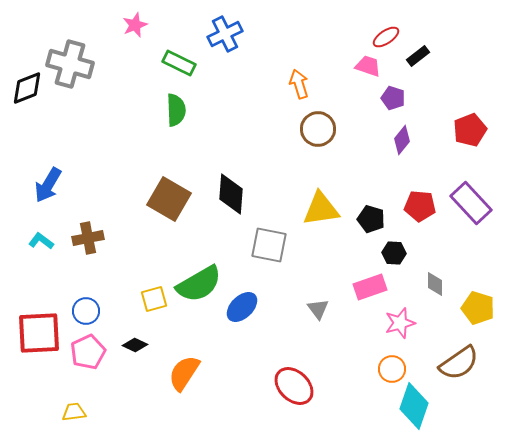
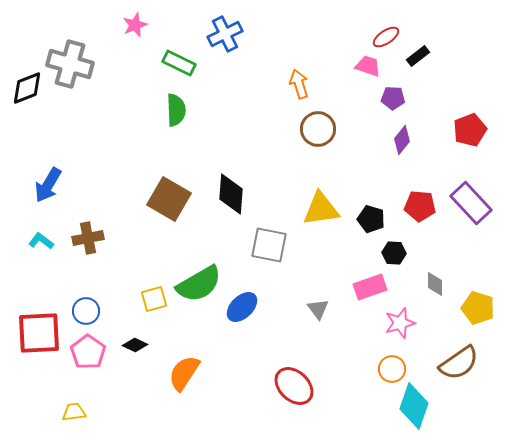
purple pentagon at (393, 98): rotated 15 degrees counterclockwise
pink pentagon at (88, 352): rotated 12 degrees counterclockwise
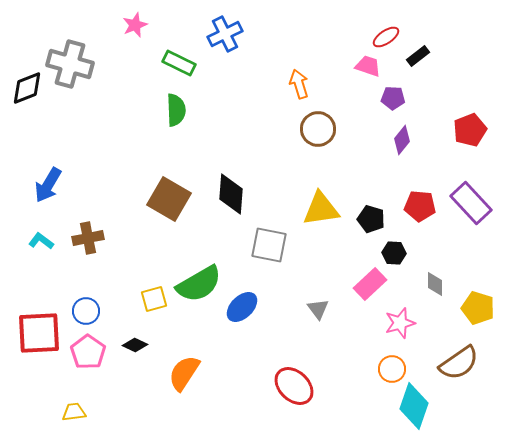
pink rectangle at (370, 287): moved 3 px up; rotated 24 degrees counterclockwise
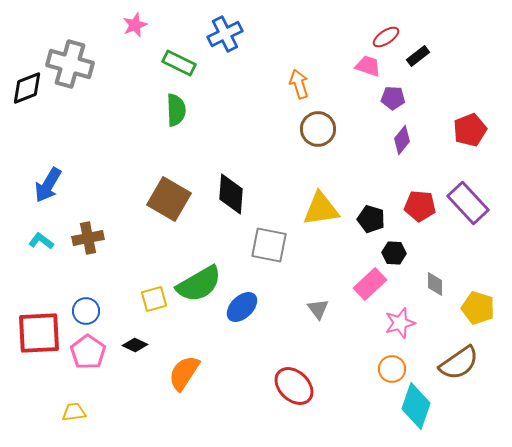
purple rectangle at (471, 203): moved 3 px left
cyan diamond at (414, 406): moved 2 px right
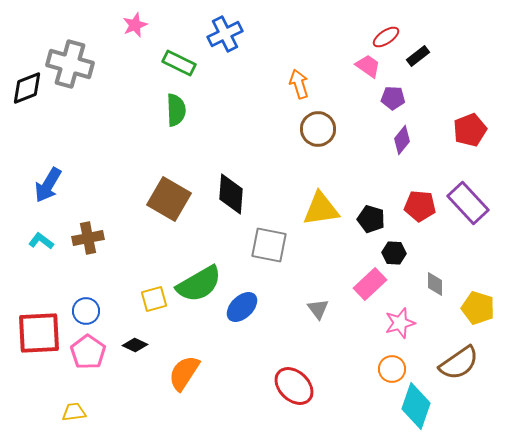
pink trapezoid at (368, 66): rotated 16 degrees clockwise
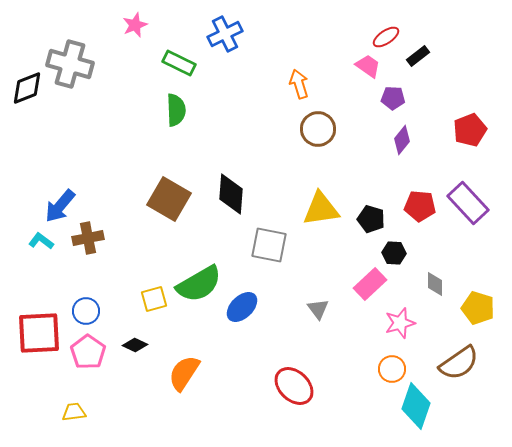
blue arrow at (48, 185): moved 12 px right, 21 px down; rotated 9 degrees clockwise
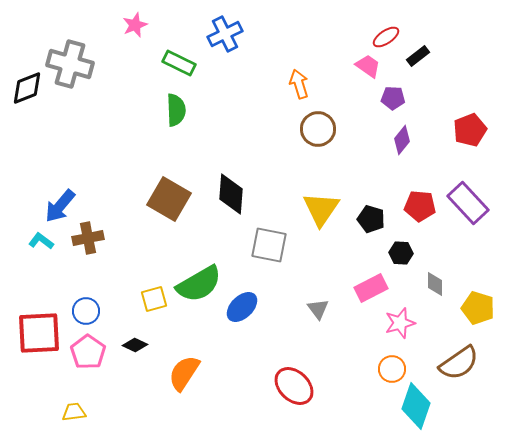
yellow triangle at (321, 209): rotated 48 degrees counterclockwise
black hexagon at (394, 253): moved 7 px right
pink rectangle at (370, 284): moved 1 px right, 4 px down; rotated 16 degrees clockwise
